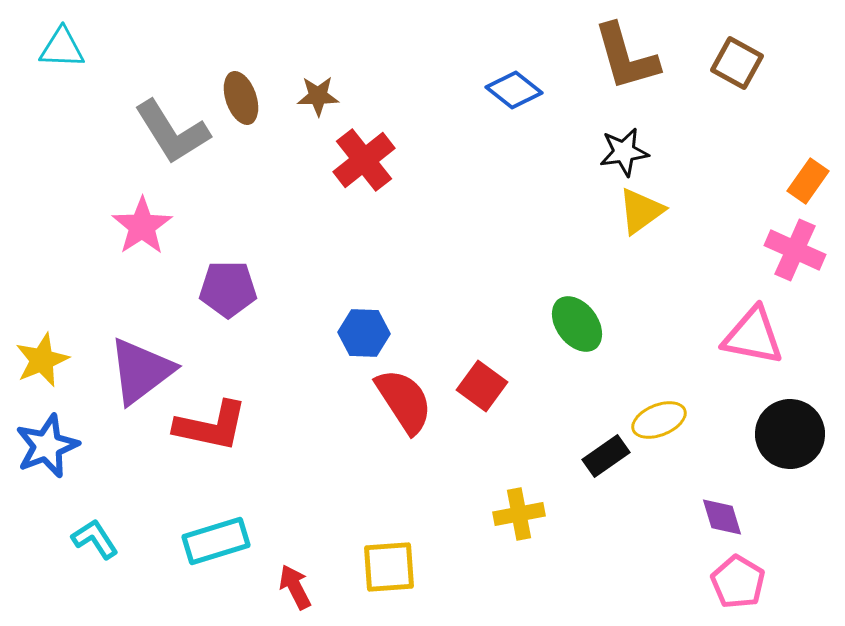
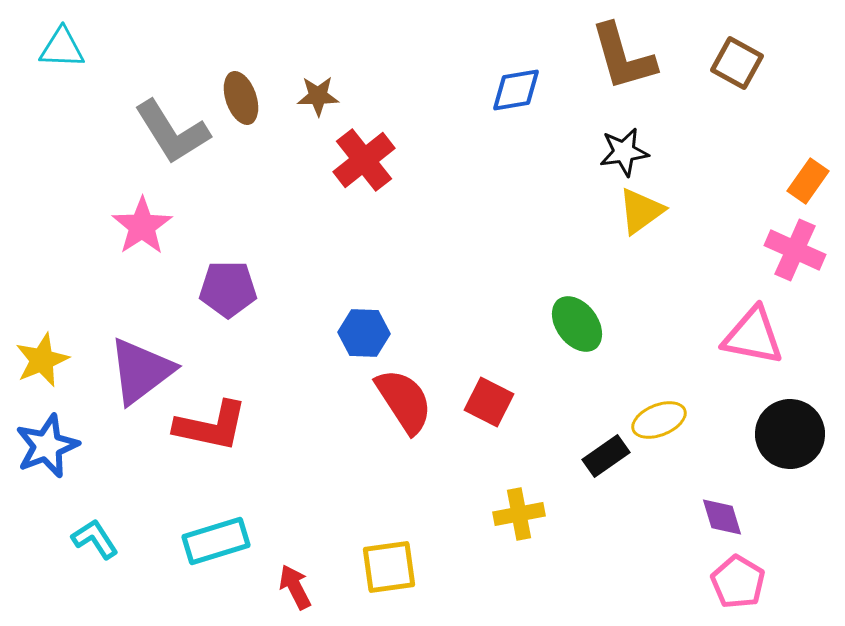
brown L-shape: moved 3 px left
blue diamond: moved 2 px right; rotated 48 degrees counterclockwise
red square: moved 7 px right, 16 px down; rotated 9 degrees counterclockwise
yellow square: rotated 4 degrees counterclockwise
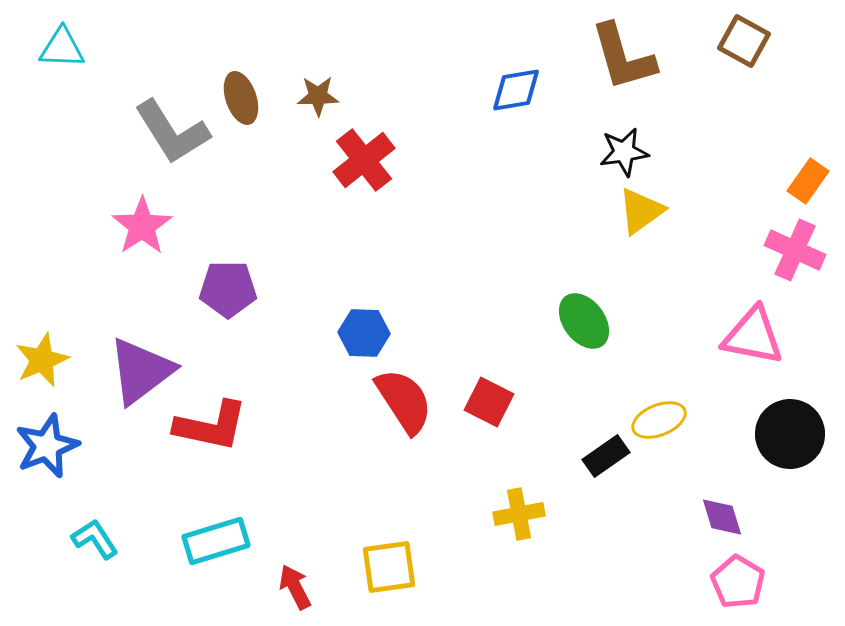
brown square: moved 7 px right, 22 px up
green ellipse: moved 7 px right, 3 px up
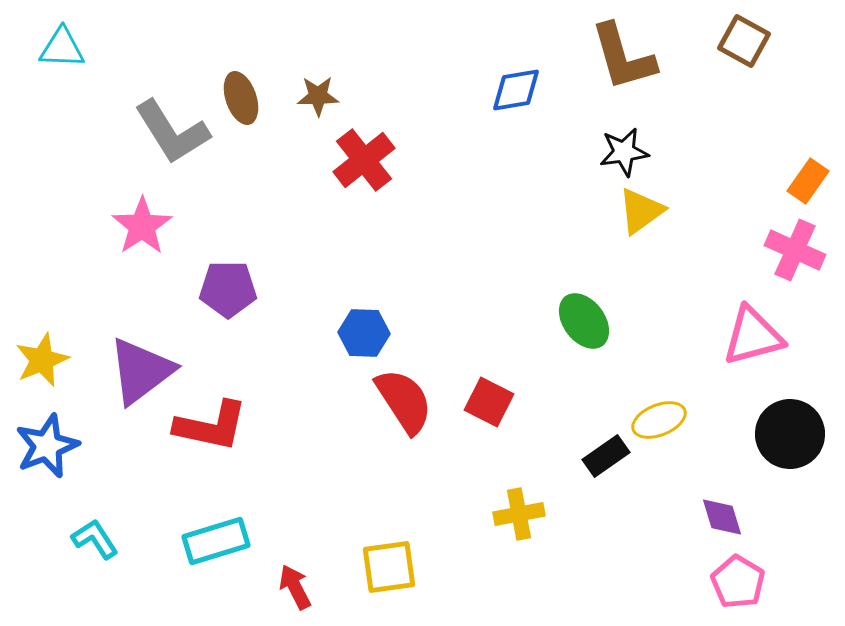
pink triangle: rotated 26 degrees counterclockwise
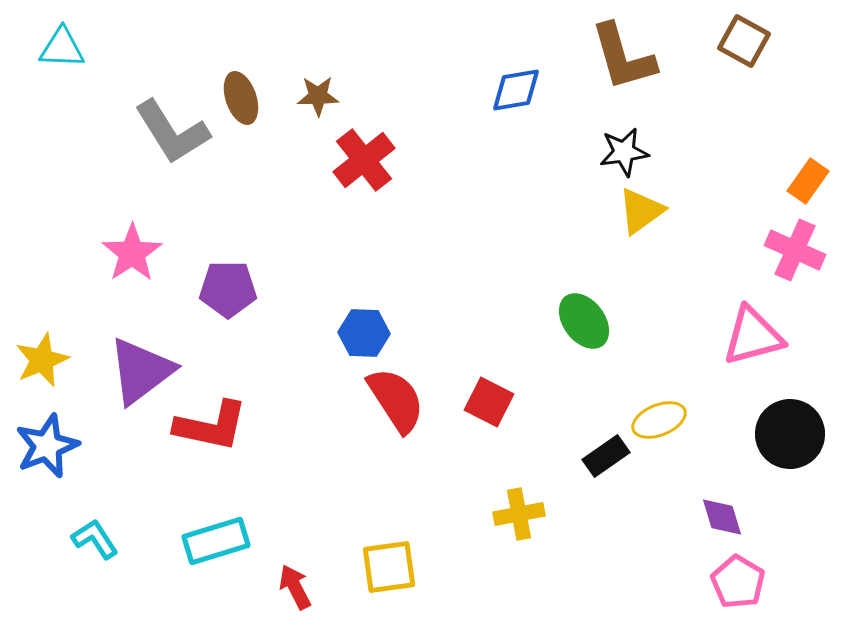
pink star: moved 10 px left, 27 px down
red semicircle: moved 8 px left, 1 px up
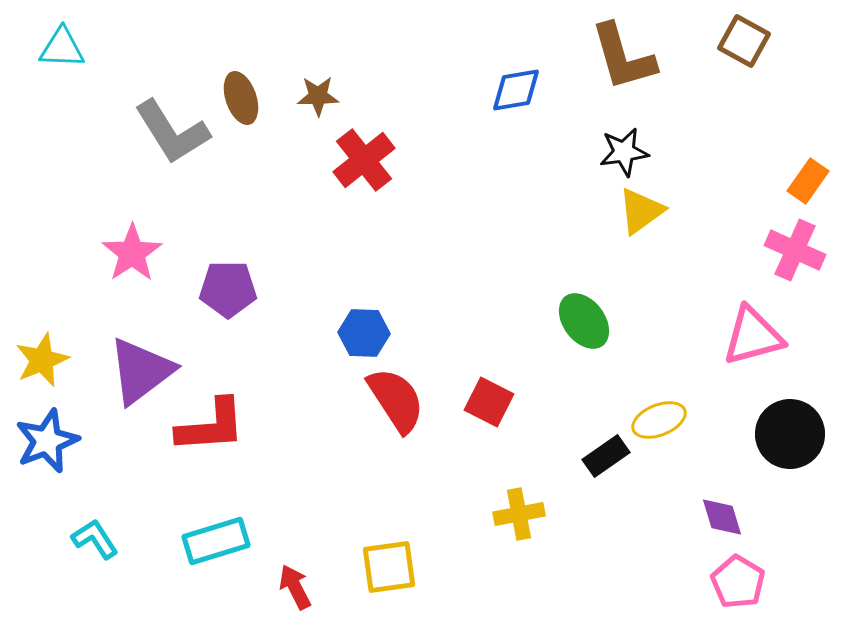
red L-shape: rotated 16 degrees counterclockwise
blue star: moved 5 px up
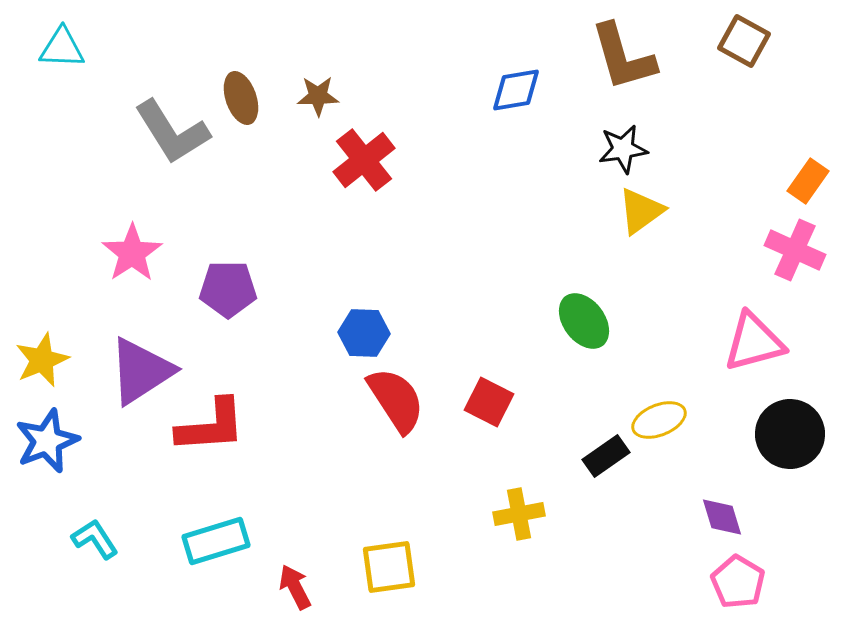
black star: moved 1 px left, 3 px up
pink triangle: moved 1 px right, 6 px down
purple triangle: rotated 4 degrees clockwise
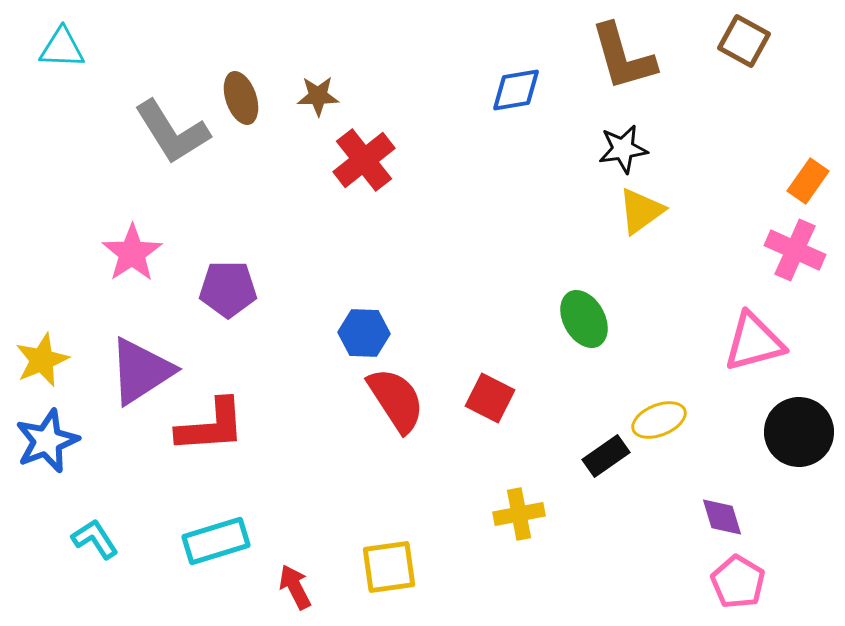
green ellipse: moved 2 px up; rotated 8 degrees clockwise
red square: moved 1 px right, 4 px up
black circle: moved 9 px right, 2 px up
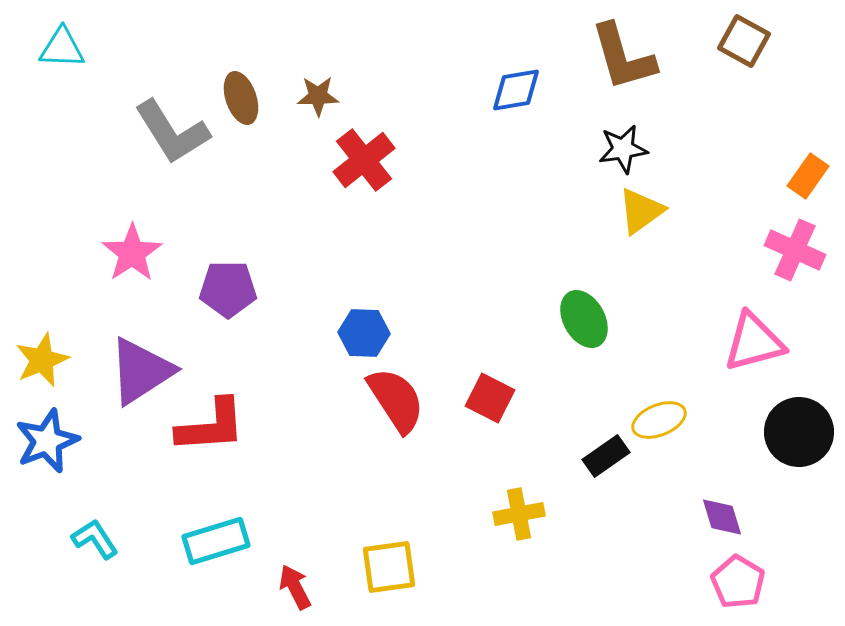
orange rectangle: moved 5 px up
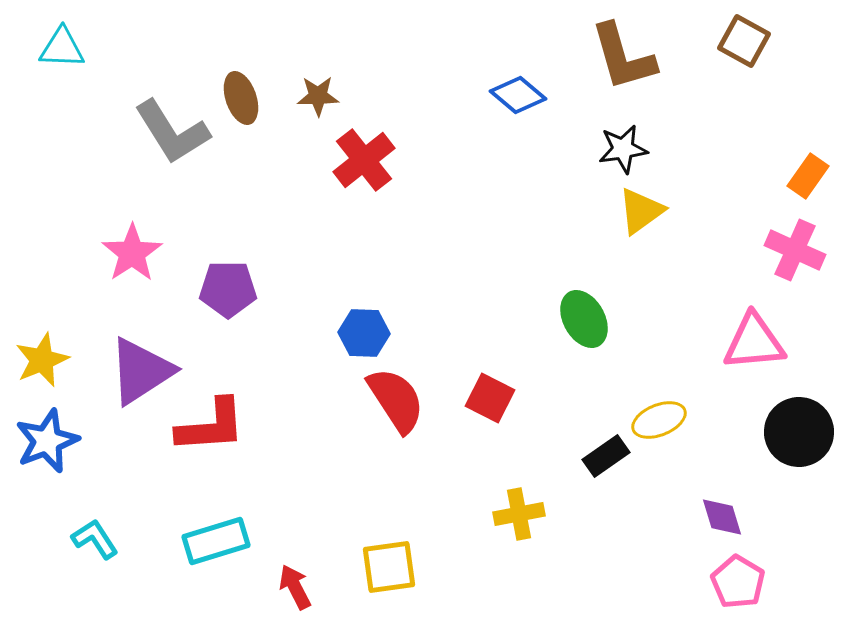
blue diamond: moved 2 px right, 5 px down; rotated 50 degrees clockwise
pink triangle: rotated 10 degrees clockwise
